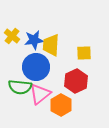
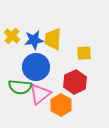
yellow trapezoid: moved 2 px right, 6 px up
red hexagon: moved 1 px left, 1 px down
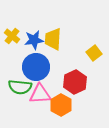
yellow square: moved 10 px right; rotated 35 degrees counterclockwise
pink triangle: rotated 35 degrees clockwise
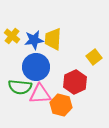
yellow square: moved 4 px down
orange hexagon: rotated 15 degrees counterclockwise
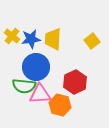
blue star: moved 3 px left, 1 px up
yellow square: moved 2 px left, 16 px up
green semicircle: moved 4 px right, 1 px up
orange hexagon: moved 1 px left
